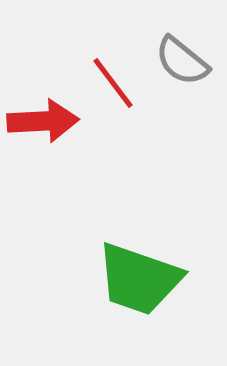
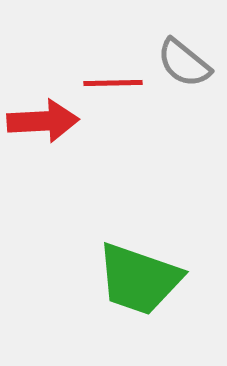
gray semicircle: moved 2 px right, 2 px down
red line: rotated 54 degrees counterclockwise
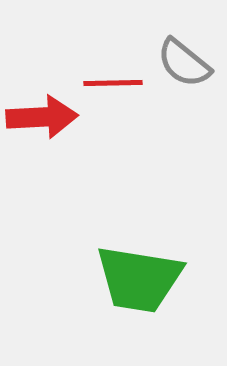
red arrow: moved 1 px left, 4 px up
green trapezoid: rotated 10 degrees counterclockwise
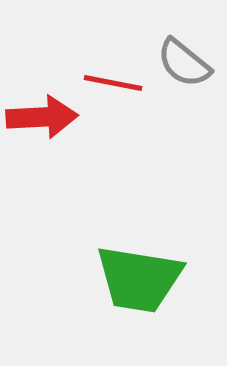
red line: rotated 12 degrees clockwise
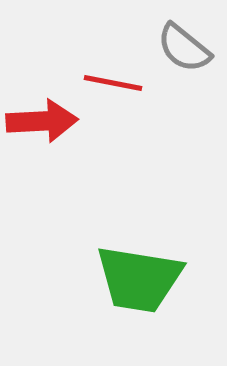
gray semicircle: moved 15 px up
red arrow: moved 4 px down
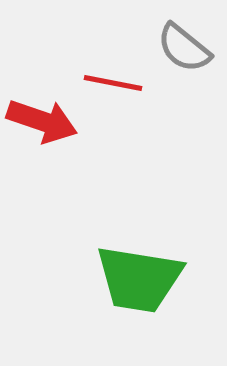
red arrow: rotated 22 degrees clockwise
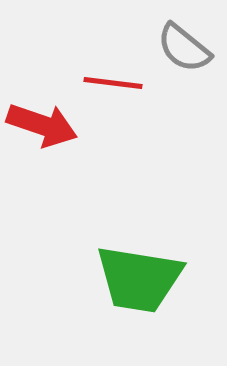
red line: rotated 4 degrees counterclockwise
red arrow: moved 4 px down
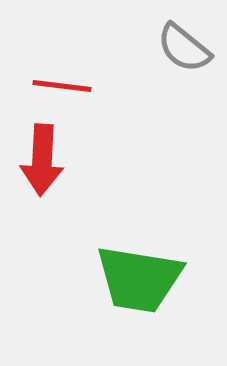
red line: moved 51 px left, 3 px down
red arrow: moved 35 px down; rotated 74 degrees clockwise
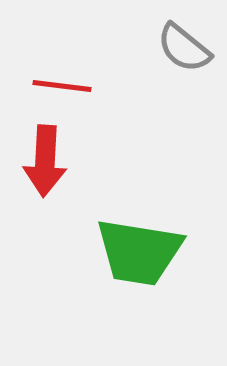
red arrow: moved 3 px right, 1 px down
green trapezoid: moved 27 px up
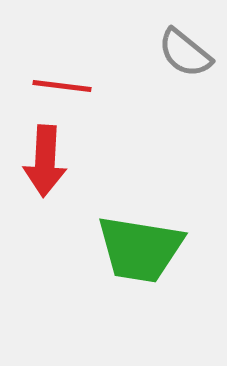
gray semicircle: moved 1 px right, 5 px down
green trapezoid: moved 1 px right, 3 px up
